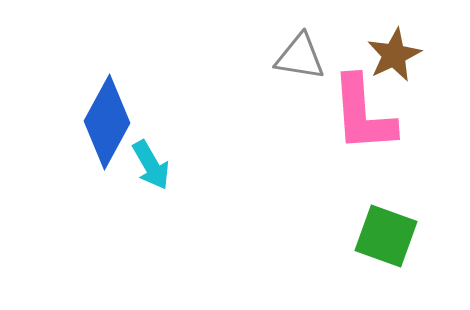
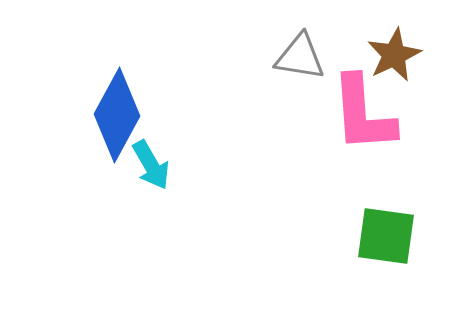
blue diamond: moved 10 px right, 7 px up
green square: rotated 12 degrees counterclockwise
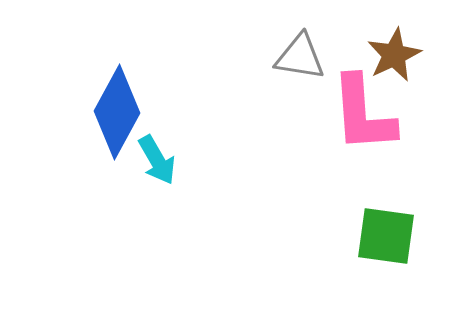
blue diamond: moved 3 px up
cyan arrow: moved 6 px right, 5 px up
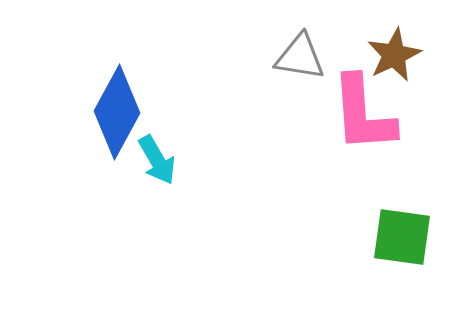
green square: moved 16 px right, 1 px down
